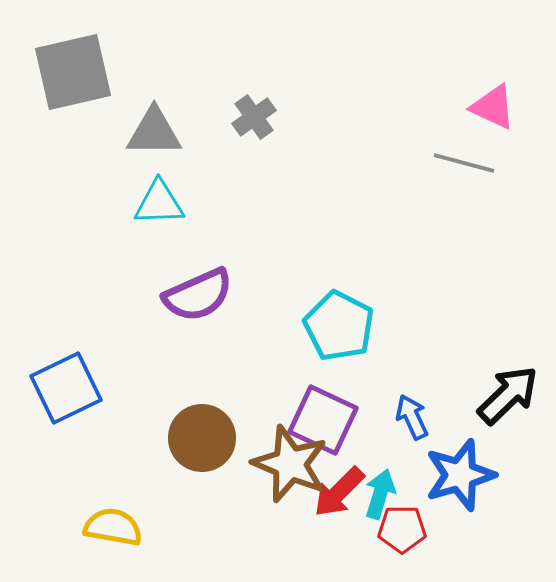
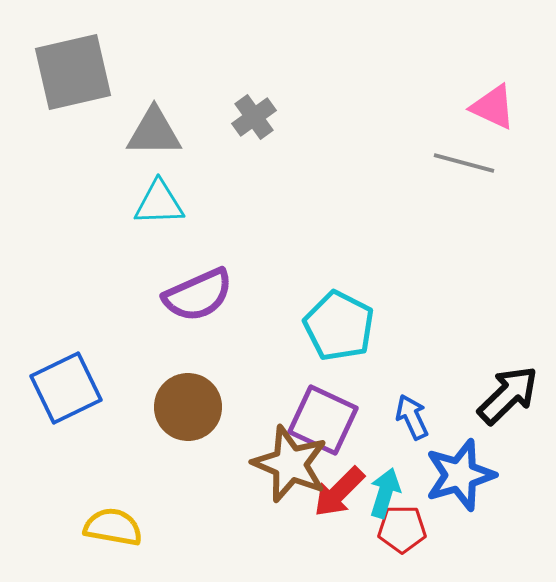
brown circle: moved 14 px left, 31 px up
cyan arrow: moved 5 px right, 1 px up
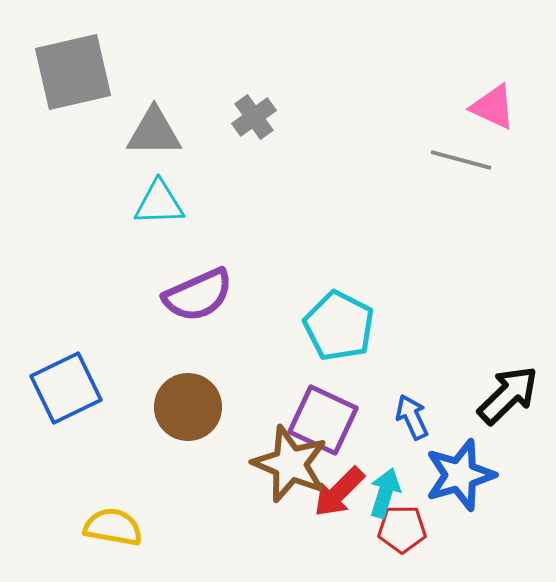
gray line: moved 3 px left, 3 px up
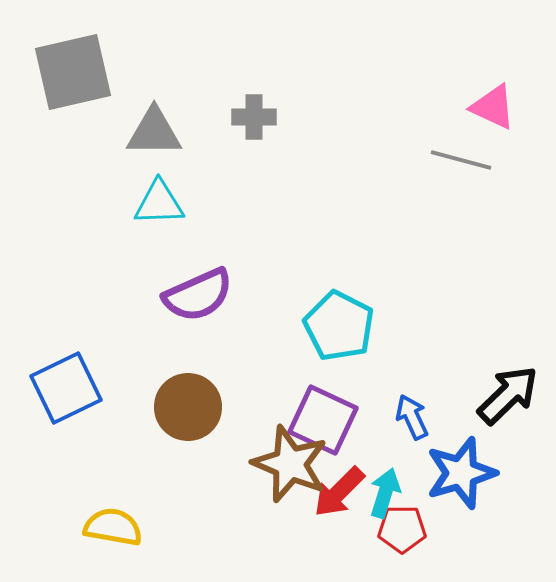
gray cross: rotated 36 degrees clockwise
blue star: moved 1 px right, 2 px up
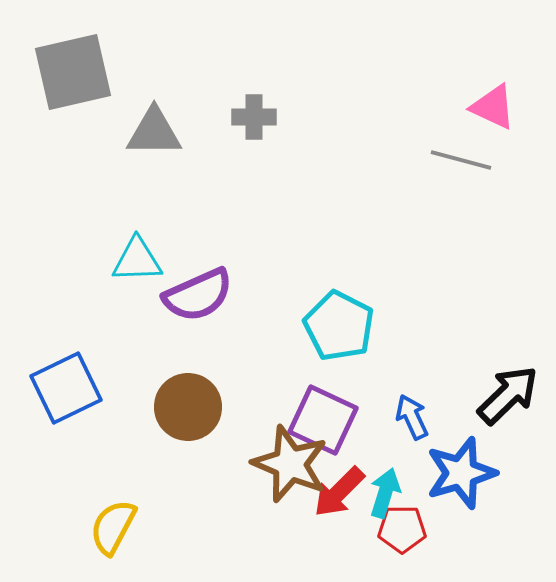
cyan triangle: moved 22 px left, 57 px down
yellow semicircle: rotated 72 degrees counterclockwise
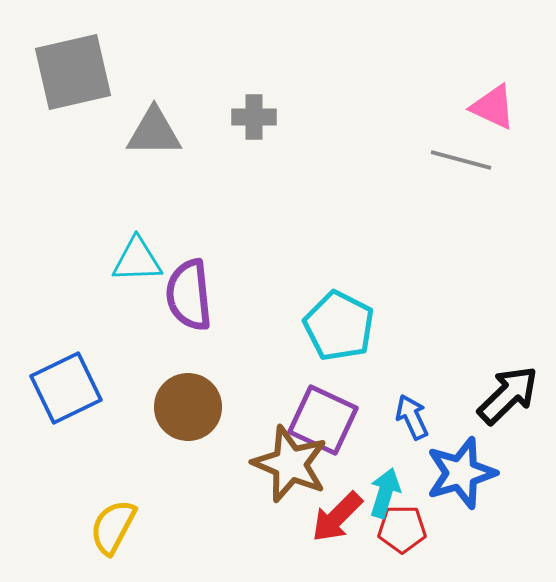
purple semicircle: moved 9 px left; rotated 108 degrees clockwise
red arrow: moved 2 px left, 25 px down
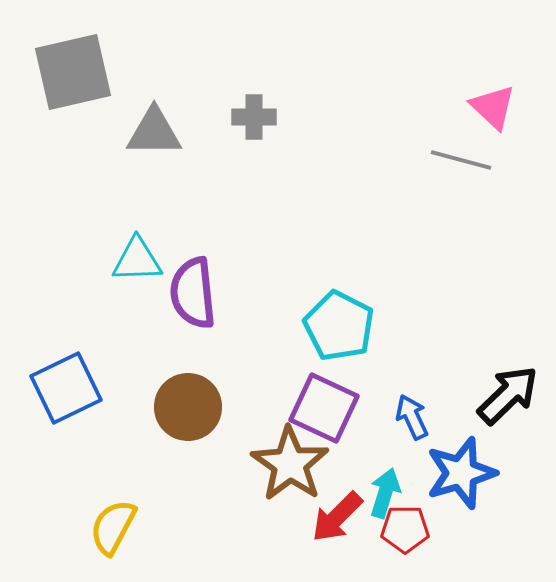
pink triangle: rotated 18 degrees clockwise
purple semicircle: moved 4 px right, 2 px up
purple square: moved 1 px right, 12 px up
brown star: rotated 12 degrees clockwise
red pentagon: moved 3 px right
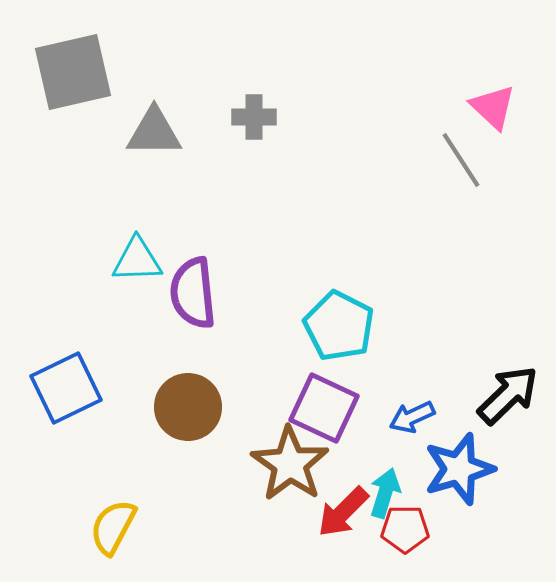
gray line: rotated 42 degrees clockwise
blue arrow: rotated 90 degrees counterclockwise
blue star: moved 2 px left, 4 px up
red arrow: moved 6 px right, 5 px up
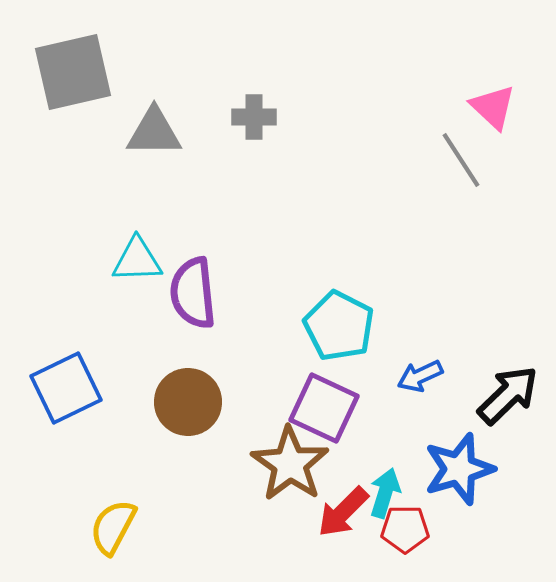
brown circle: moved 5 px up
blue arrow: moved 8 px right, 41 px up
